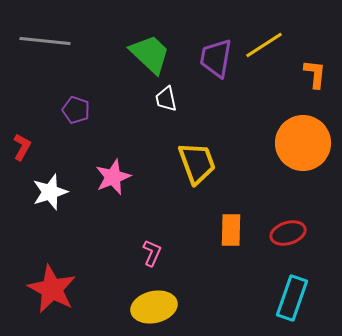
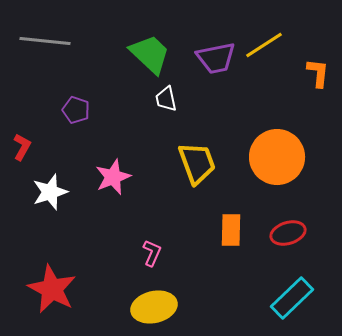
purple trapezoid: rotated 111 degrees counterclockwise
orange L-shape: moved 3 px right, 1 px up
orange circle: moved 26 px left, 14 px down
cyan rectangle: rotated 27 degrees clockwise
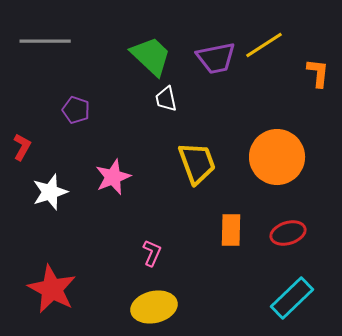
gray line: rotated 6 degrees counterclockwise
green trapezoid: moved 1 px right, 2 px down
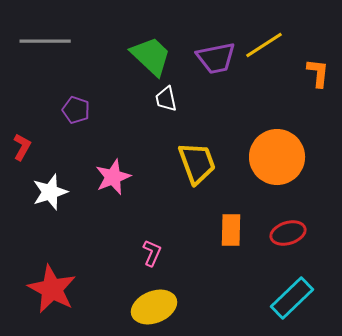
yellow ellipse: rotated 9 degrees counterclockwise
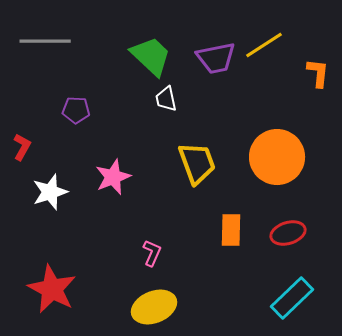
purple pentagon: rotated 16 degrees counterclockwise
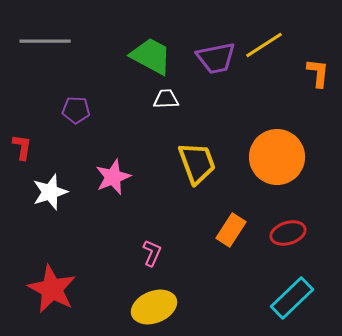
green trapezoid: rotated 15 degrees counterclockwise
white trapezoid: rotated 100 degrees clockwise
red L-shape: rotated 20 degrees counterclockwise
orange rectangle: rotated 32 degrees clockwise
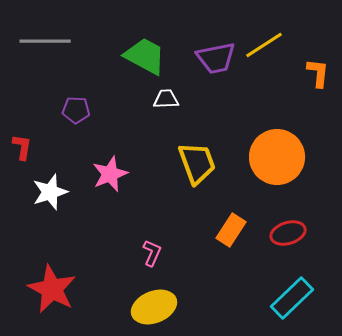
green trapezoid: moved 6 px left
pink star: moved 3 px left, 3 px up
